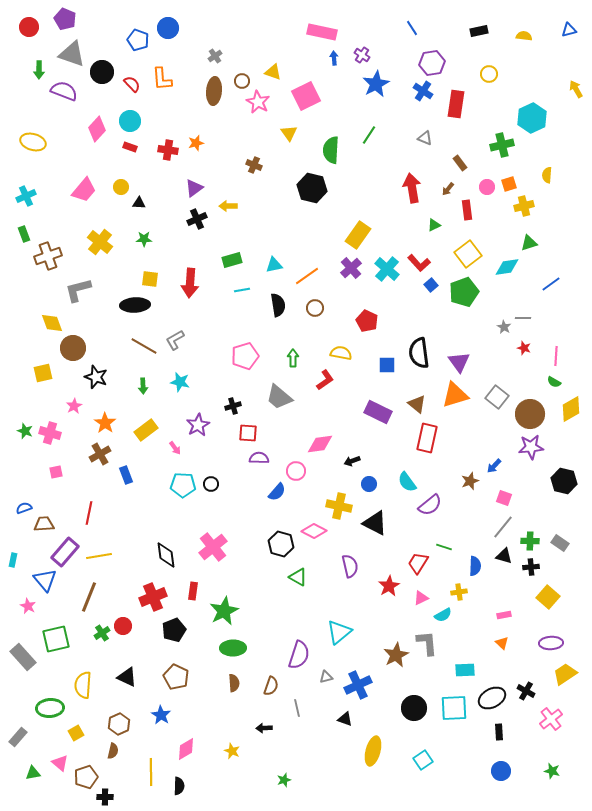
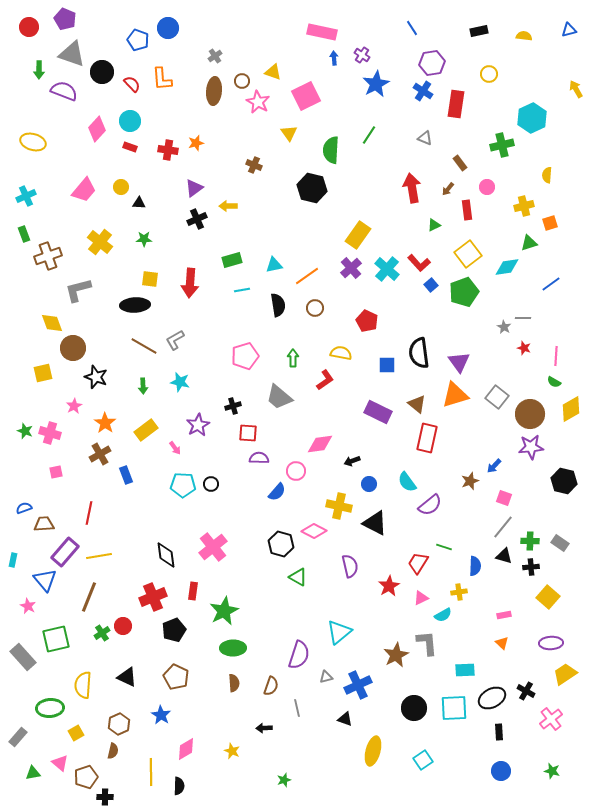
orange square at (509, 184): moved 41 px right, 39 px down
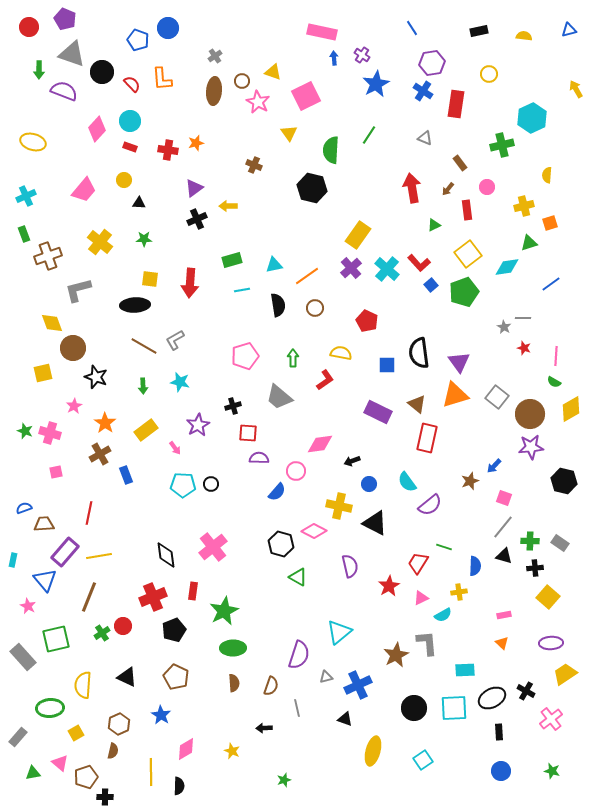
yellow circle at (121, 187): moved 3 px right, 7 px up
black cross at (531, 567): moved 4 px right, 1 px down
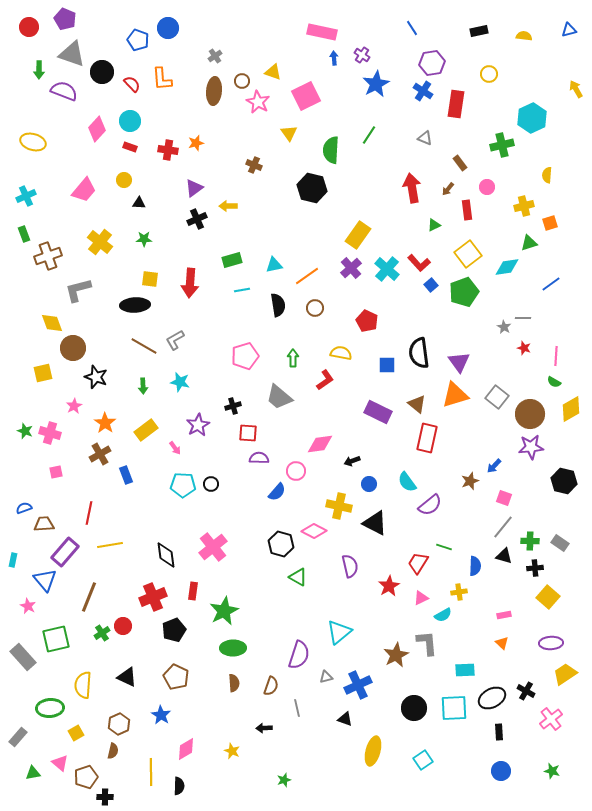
yellow line at (99, 556): moved 11 px right, 11 px up
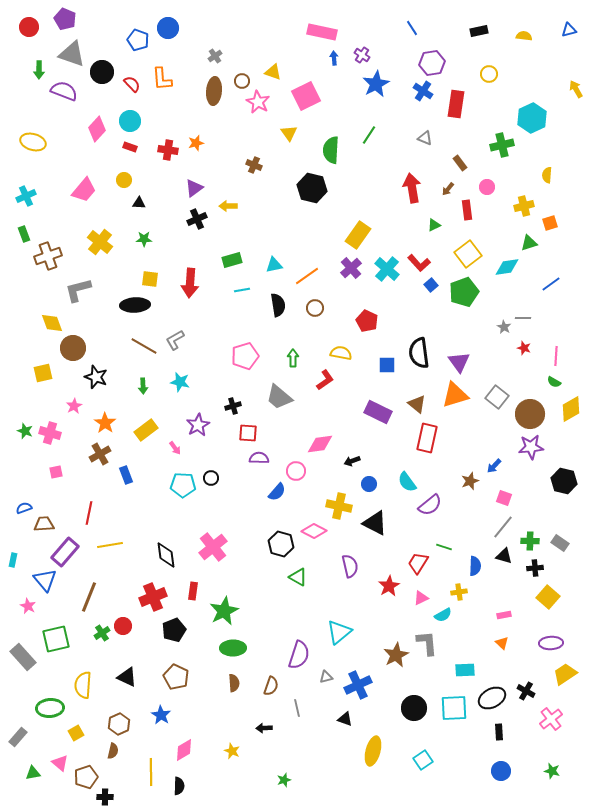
black circle at (211, 484): moved 6 px up
pink diamond at (186, 749): moved 2 px left, 1 px down
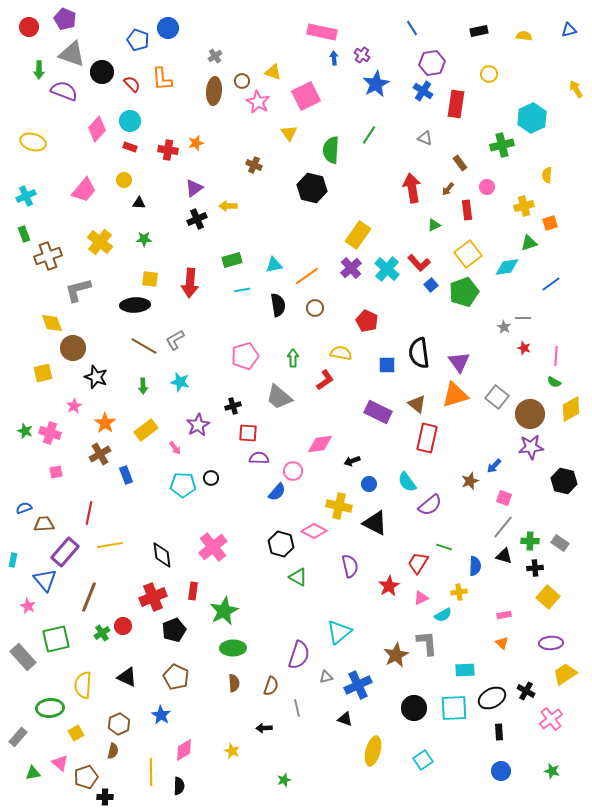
pink circle at (296, 471): moved 3 px left
black diamond at (166, 555): moved 4 px left
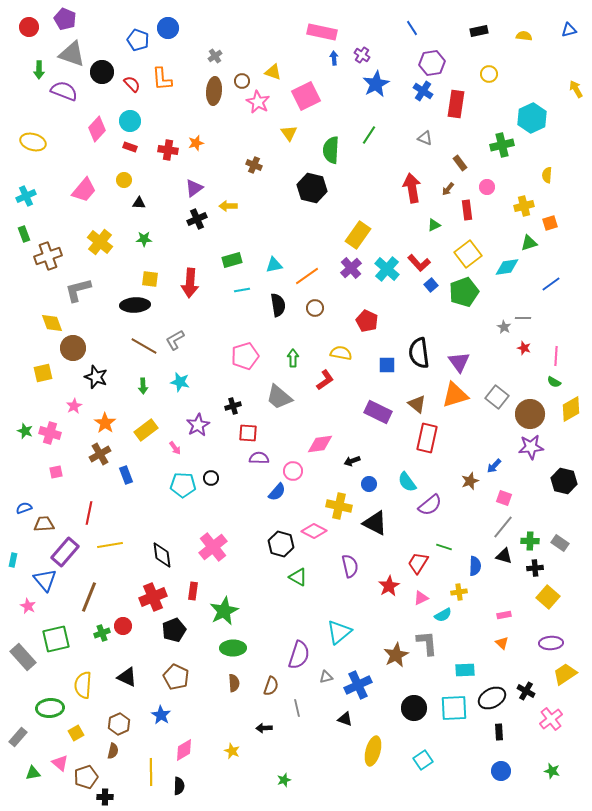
green cross at (102, 633): rotated 14 degrees clockwise
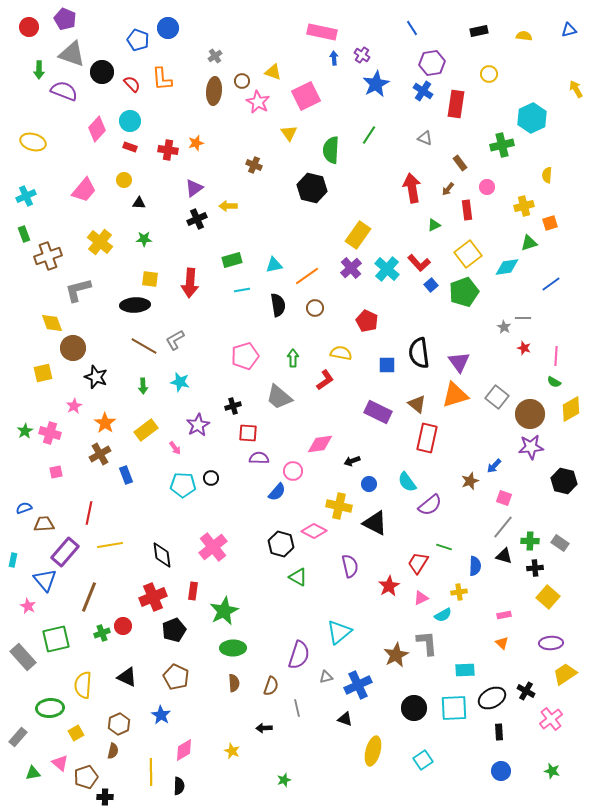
green star at (25, 431): rotated 21 degrees clockwise
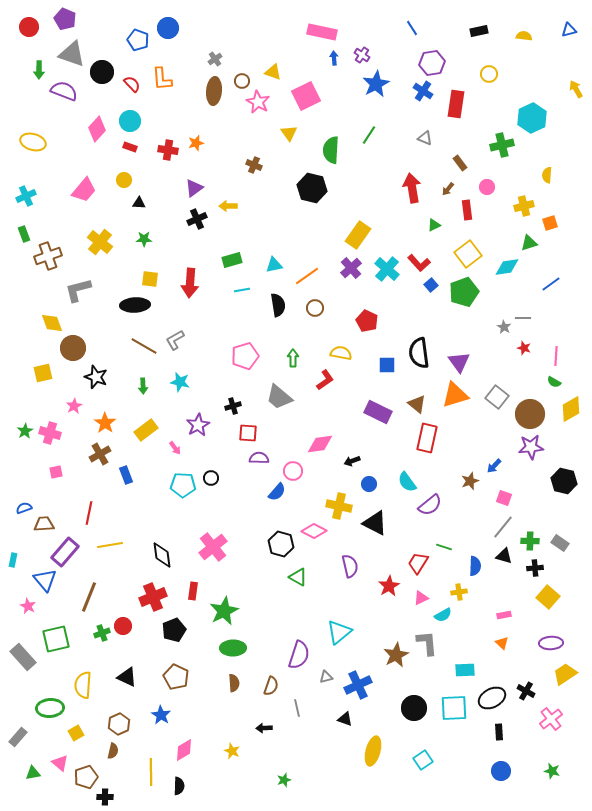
gray cross at (215, 56): moved 3 px down
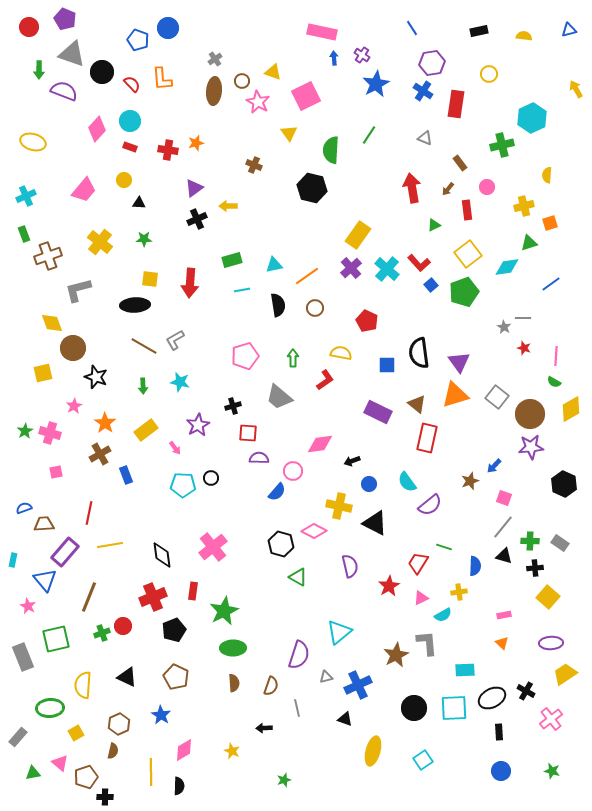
black hexagon at (564, 481): moved 3 px down; rotated 10 degrees clockwise
gray rectangle at (23, 657): rotated 20 degrees clockwise
